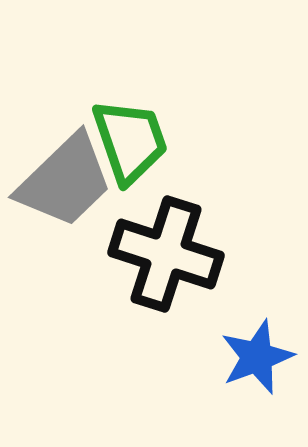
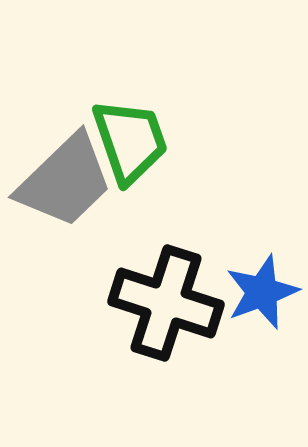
black cross: moved 49 px down
blue star: moved 5 px right, 65 px up
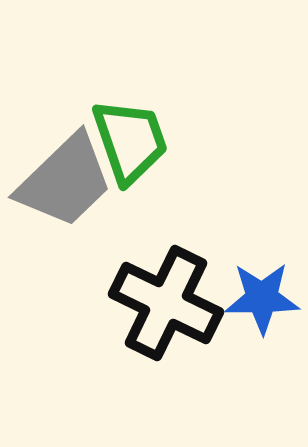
blue star: moved 6 px down; rotated 20 degrees clockwise
black cross: rotated 8 degrees clockwise
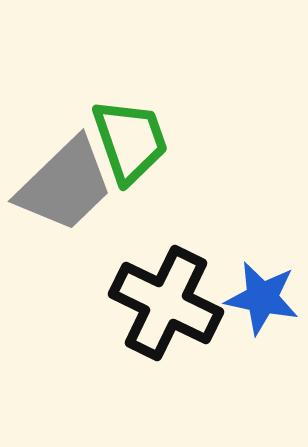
gray trapezoid: moved 4 px down
blue star: rotated 12 degrees clockwise
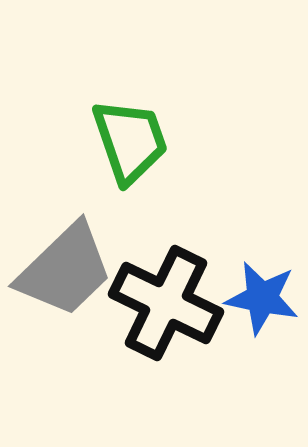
gray trapezoid: moved 85 px down
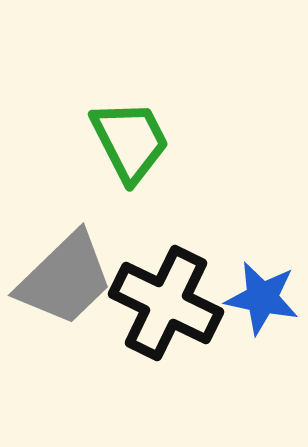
green trapezoid: rotated 8 degrees counterclockwise
gray trapezoid: moved 9 px down
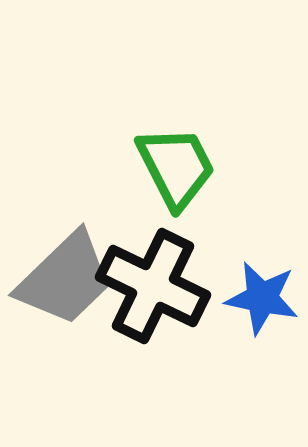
green trapezoid: moved 46 px right, 26 px down
black cross: moved 13 px left, 17 px up
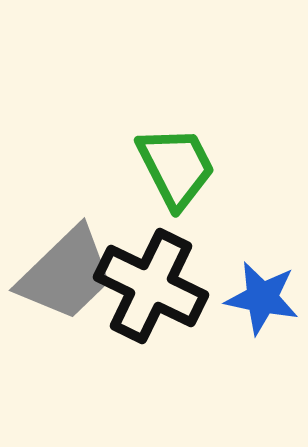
gray trapezoid: moved 1 px right, 5 px up
black cross: moved 2 px left
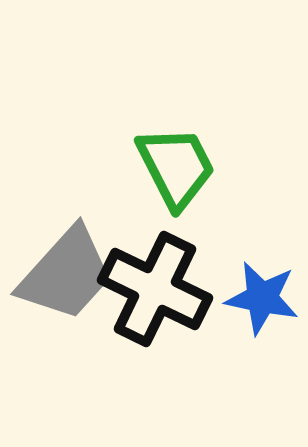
gray trapezoid: rotated 4 degrees counterclockwise
black cross: moved 4 px right, 3 px down
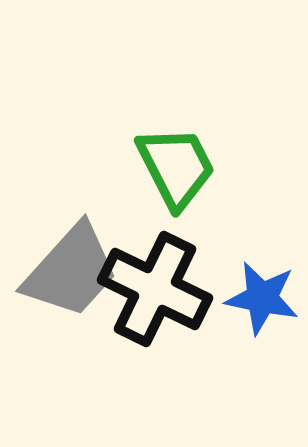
gray trapezoid: moved 5 px right, 3 px up
